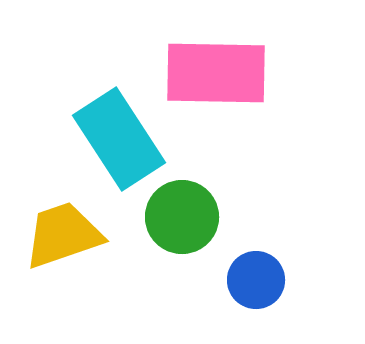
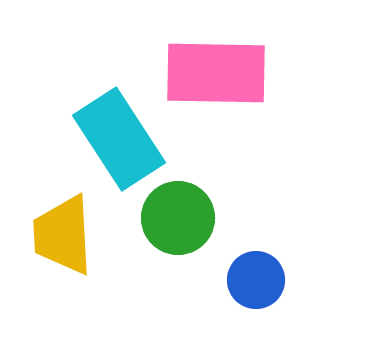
green circle: moved 4 px left, 1 px down
yellow trapezoid: rotated 74 degrees counterclockwise
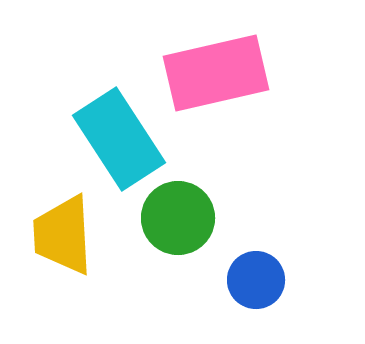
pink rectangle: rotated 14 degrees counterclockwise
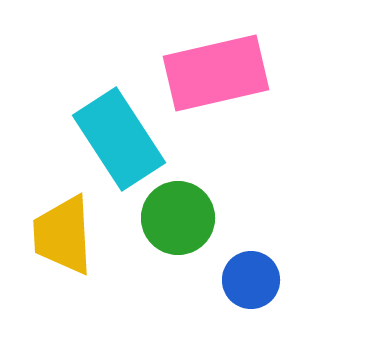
blue circle: moved 5 px left
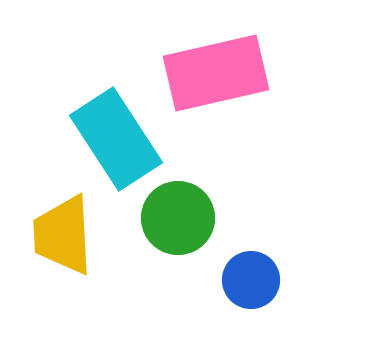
cyan rectangle: moved 3 px left
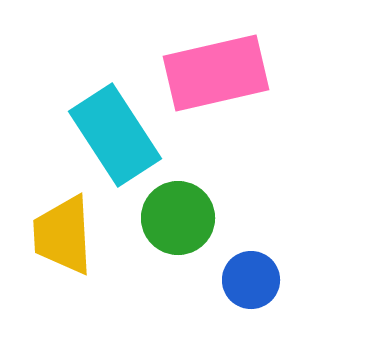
cyan rectangle: moved 1 px left, 4 px up
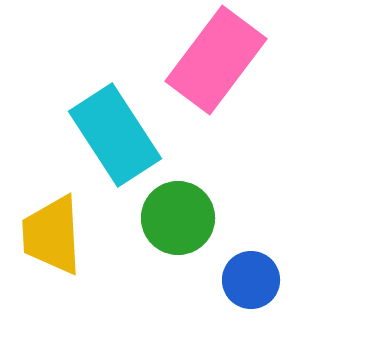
pink rectangle: moved 13 px up; rotated 40 degrees counterclockwise
yellow trapezoid: moved 11 px left
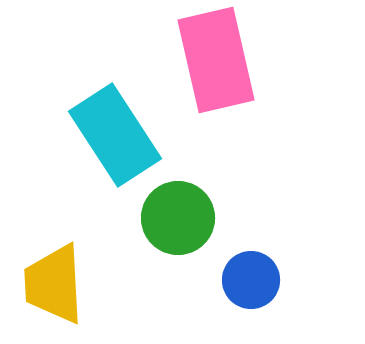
pink rectangle: rotated 50 degrees counterclockwise
yellow trapezoid: moved 2 px right, 49 px down
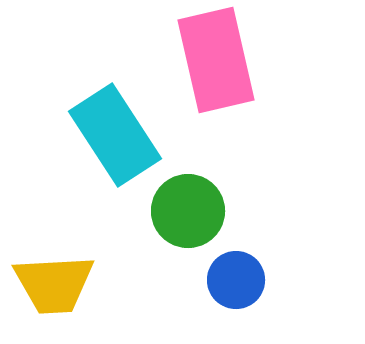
green circle: moved 10 px right, 7 px up
blue circle: moved 15 px left
yellow trapezoid: rotated 90 degrees counterclockwise
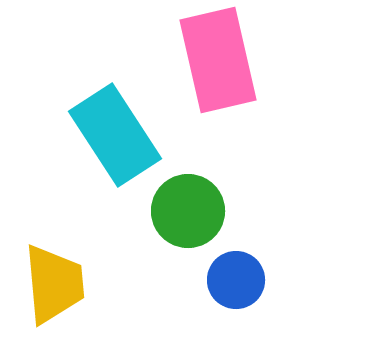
pink rectangle: moved 2 px right
yellow trapezoid: rotated 92 degrees counterclockwise
